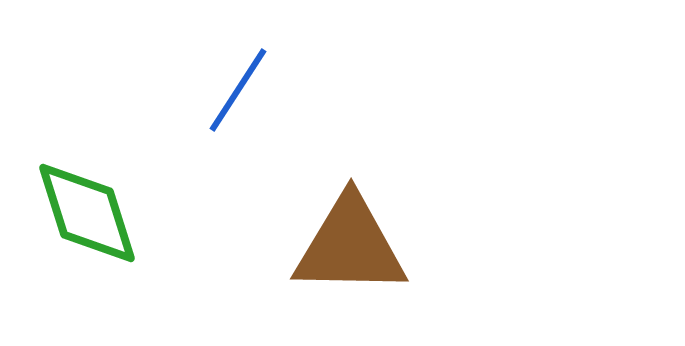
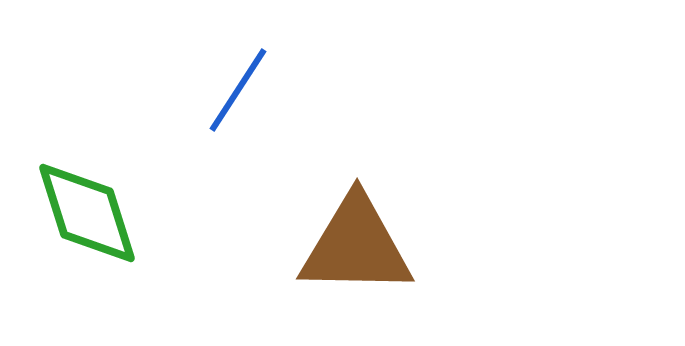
brown triangle: moved 6 px right
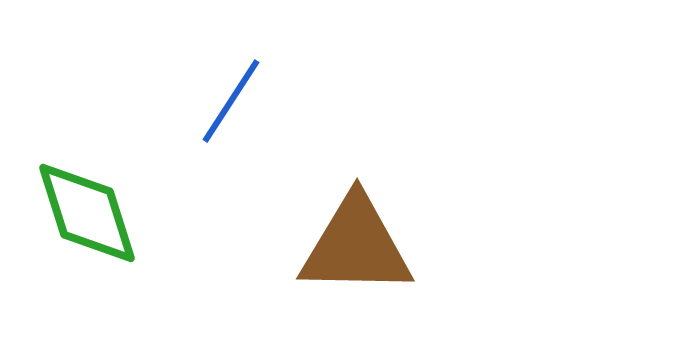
blue line: moved 7 px left, 11 px down
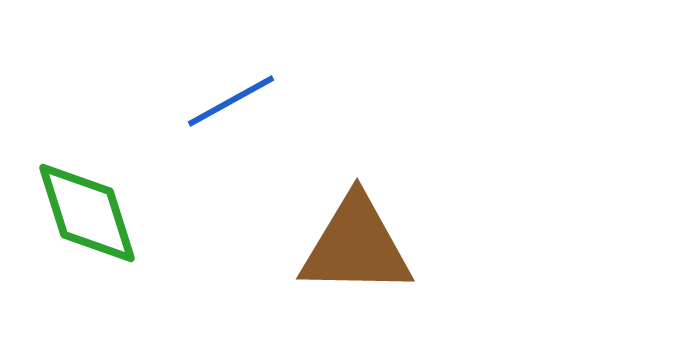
blue line: rotated 28 degrees clockwise
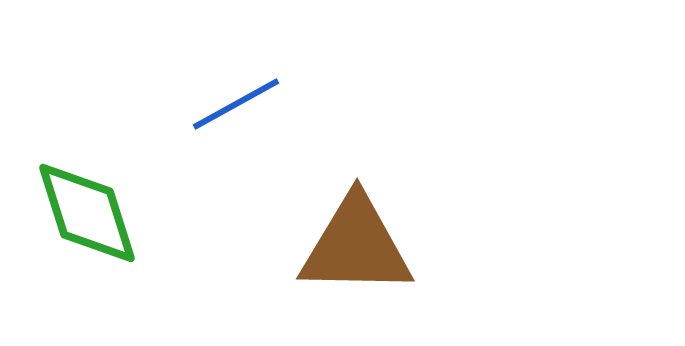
blue line: moved 5 px right, 3 px down
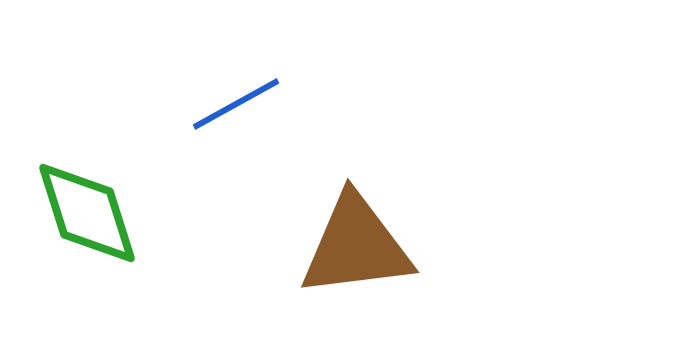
brown triangle: rotated 8 degrees counterclockwise
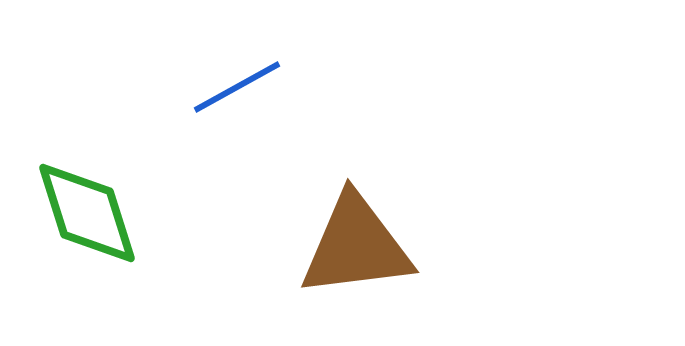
blue line: moved 1 px right, 17 px up
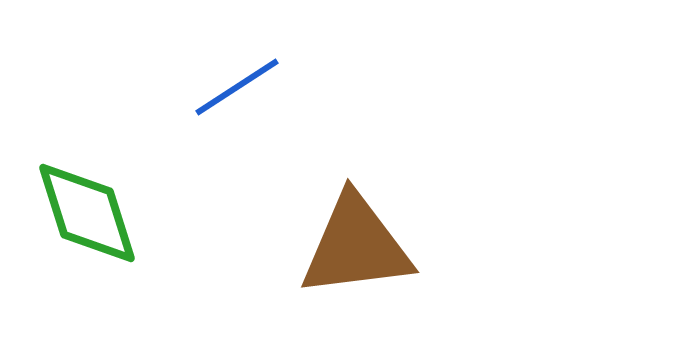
blue line: rotated 4 degrees counterclockwise
